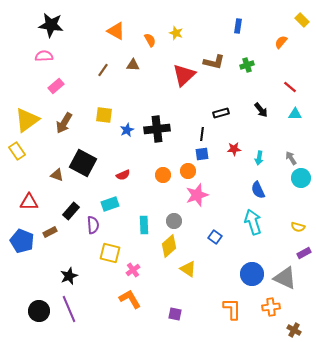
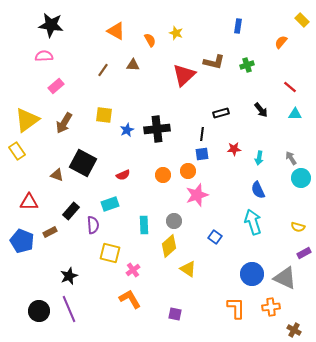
orange L-shape at (232, 309): moved 4 px right, 1 px up
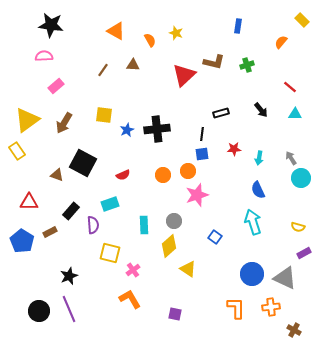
blue pentagon at (22, 241): rotated 10 degrees clockwise
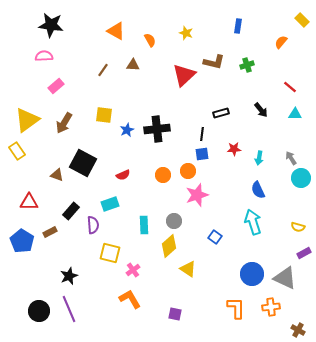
yellow star at (176, 33): moved 10 px right
brown cross at (294, 330): moved 4 px right
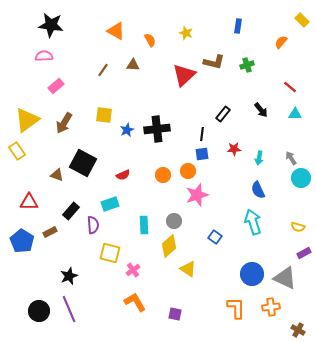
black rectangle at (221, 113): moved 2 px right, 1 px down; rotated 35 degrees counterclockwise
orange L-shape at (130, 299): moved 5 px right, 3 px down
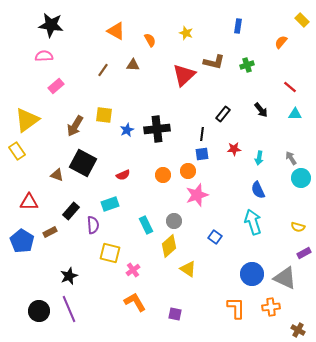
brown arrow at (64, 123): moved 11 px right, 3 px down
cyan rectangle at (144, 225): moved 2 px right; rotated 24 degrees counterclockwise
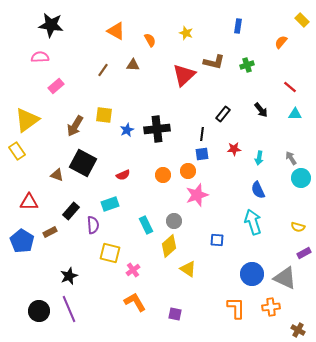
pink semicircle at (44, 56): moved 4 px left, 1 px down
blue square at (215, 237): moved 2 px right, 3 px down; rotated 32 degrees counterclockwise
